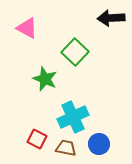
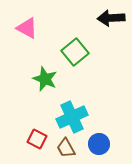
green square: rotated 8 degrees clockwise
cyan cross: moved 1 px left
brown trapezoid: rotated 130 degrees counterclockwise
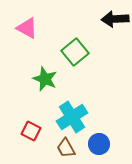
black arrow: moved 4 px right, 1 px down
cyan cross: rotated 8 degrees counterclockwise
red square: moved 6 px left, 8 px up
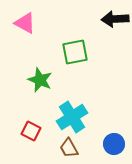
pink triangle: moved 2 px left, 5 px up
green square: rotated 28 degrees clockwise
green star: moved 5 px left, 1 px down
blue circle: moved 15 px right
brown trapezoid: moved 3 px right
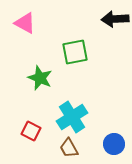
green star: moved 2 px up
